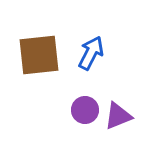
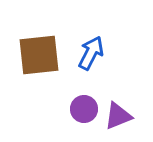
purple circle: moved 1 px left, 1 px up
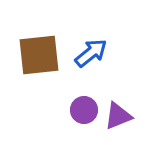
blue arrow: rotated 24 degrees clockwise
purple circle: moved 1 px down
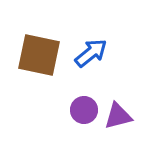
brown square: rotated 18 degrees clockwise
purple triangle: rotated 8 degrees clockwise
